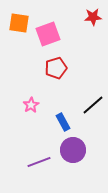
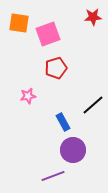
pink star: moved 3 px left, 9 px up; rotated 21 degrees clockwise
purple line: moved 14 px right, 14 px down
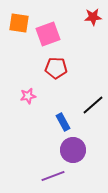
red pentagon: rotated 20 degrees clockwise
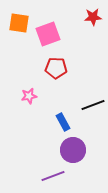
pink star: moved 1 px right
black line: rotated 20 degrees clockwise
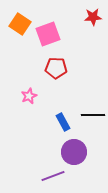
orange square: moved 1 px right, 1 px down; rotated 25 degrees clockwise
pink star: rotated 14 degrees counterclockwise
black line: moved 10 px down; rotated 20 degrees clockwise
purple circle: moved 1 px right, 2 px down
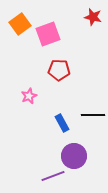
red star: rotated 18 degrees clockwise
orange square: rotated 20 degrees clockwise
red pentagon: moved 3 px right, 2 px down
blue rectangle: moved 1 px left, 1 px down
purple circle: moved 4 px down
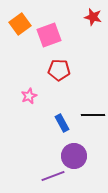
pink square: moved 1 px right, 1 px down
